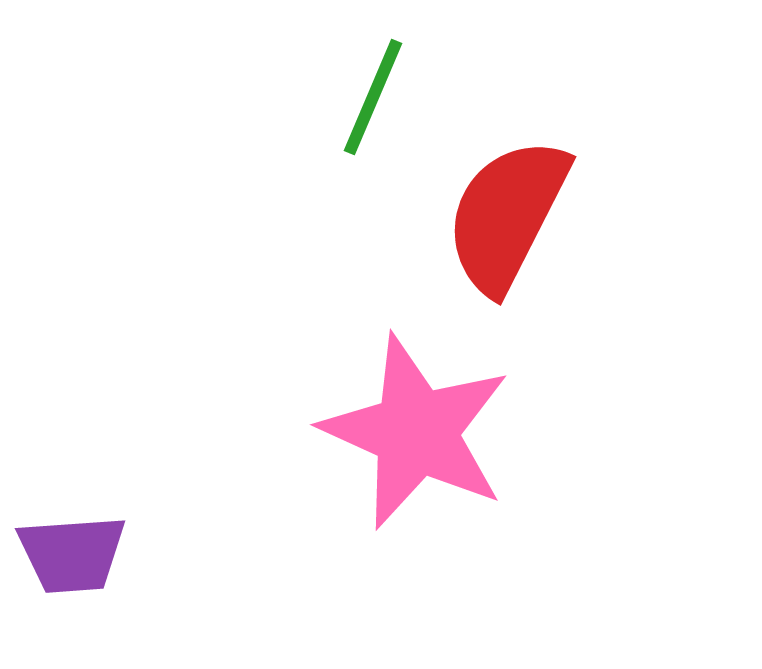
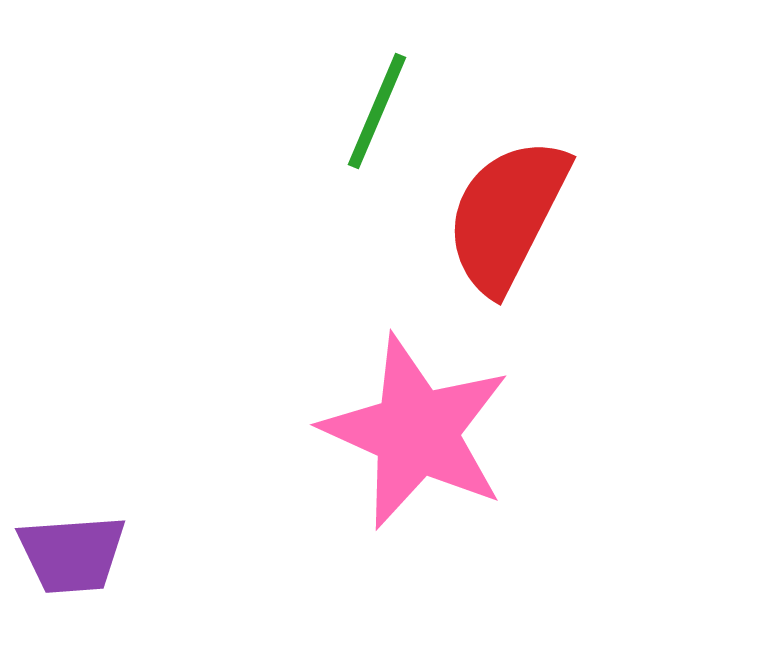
green line: moved 4 px right, 14 px down
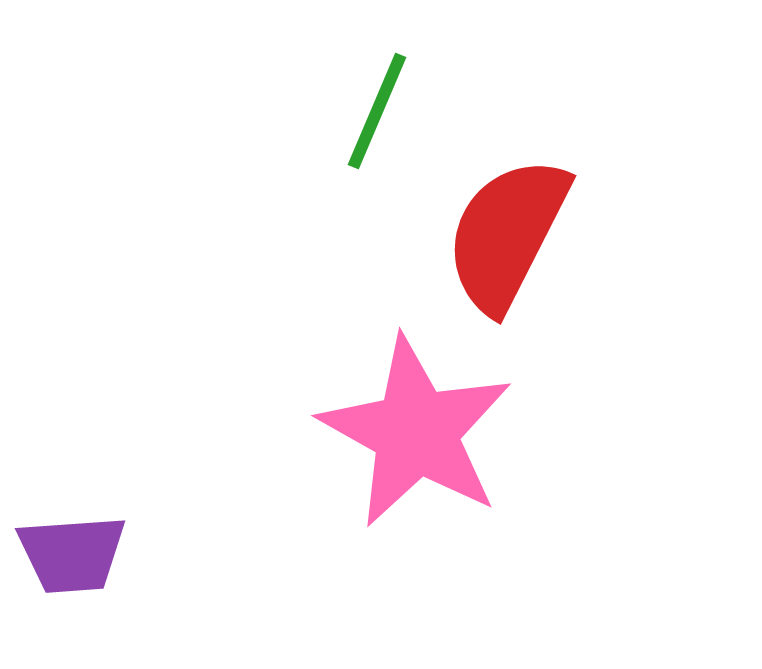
red semicircle: moved 19 px down
pink star: rotated 5 degrees clockwise
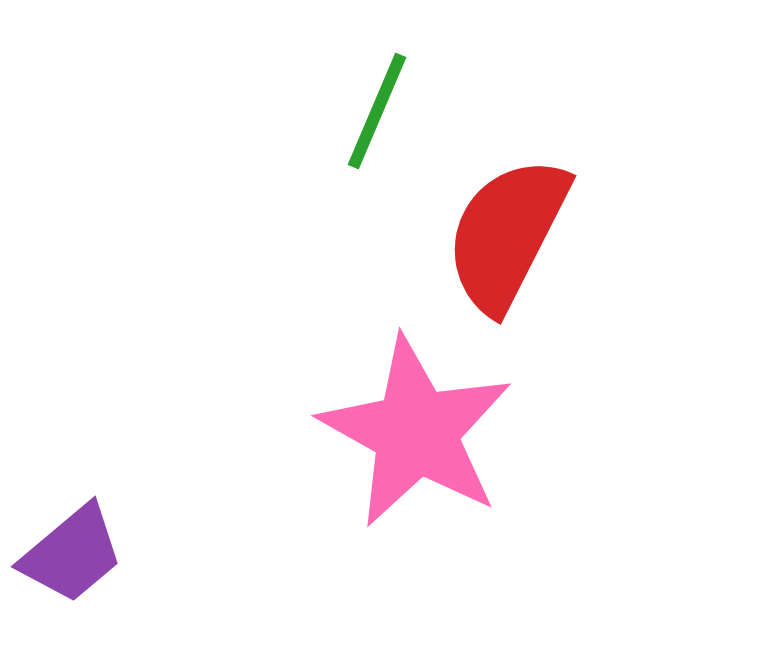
purple trapezoid: rotated 36 degrees counterclockwise
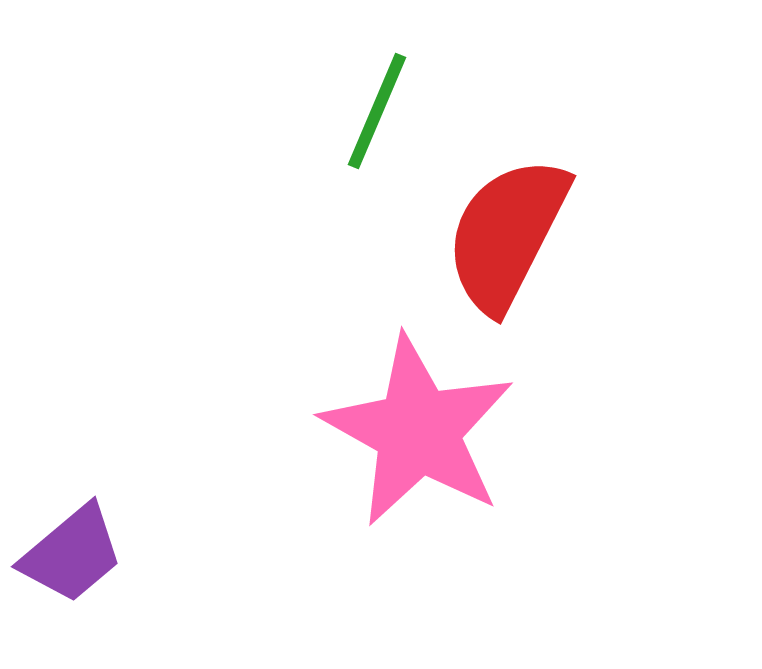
pink star: moved 2 px right, 1 px up
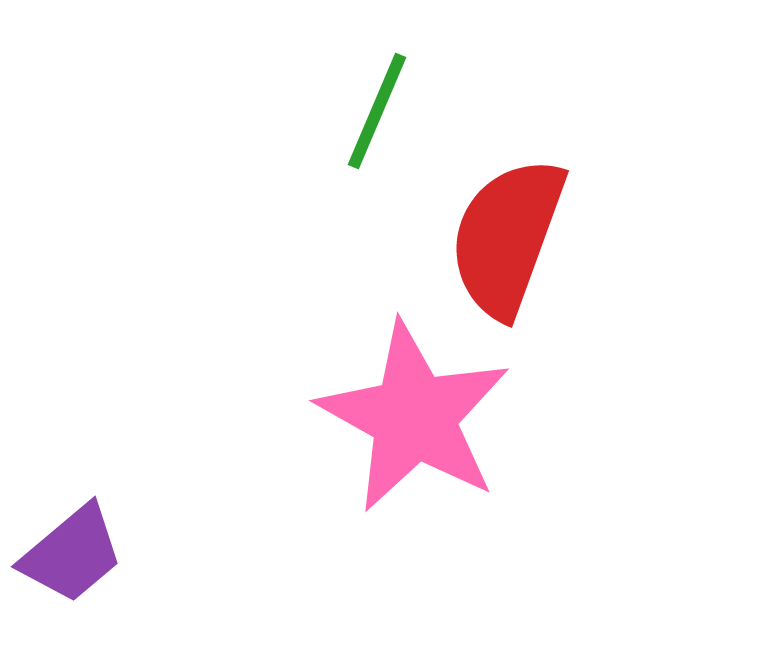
red semicircle: moved 3 px down; rotated 7 degrees counterclockwise
pink star: moved 4 px left, 14 px up
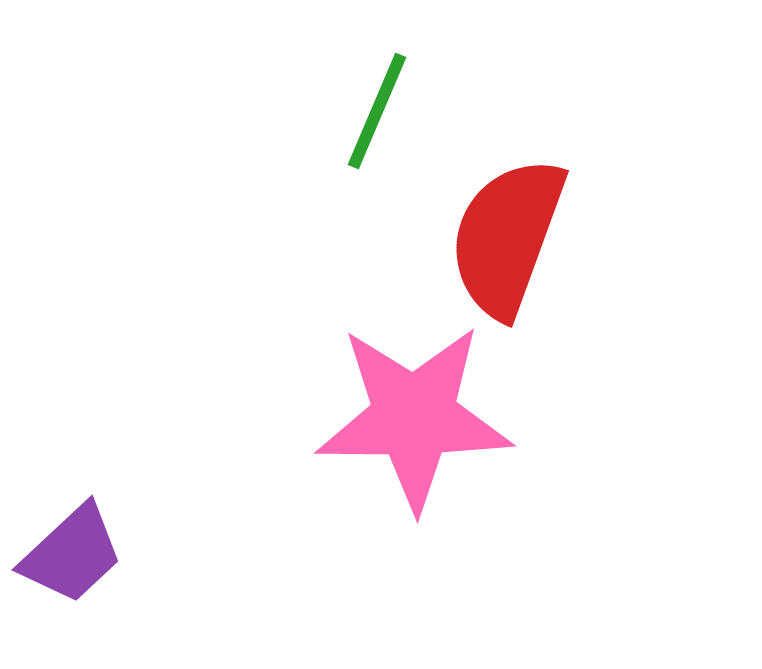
pink star: rotated 29 degrees counterclockwise
purple trapezoid: rotated 3 degrees counterclockwise
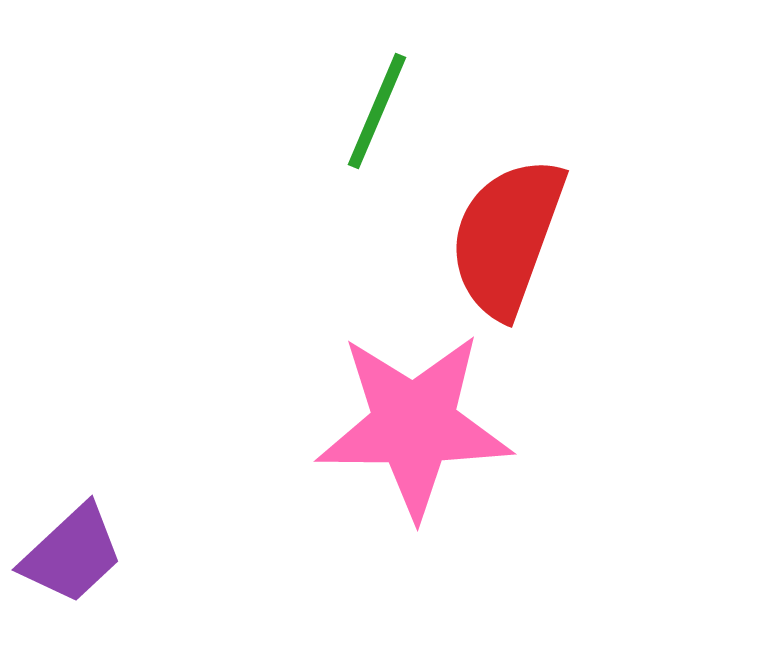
pink star: moved 8 px down
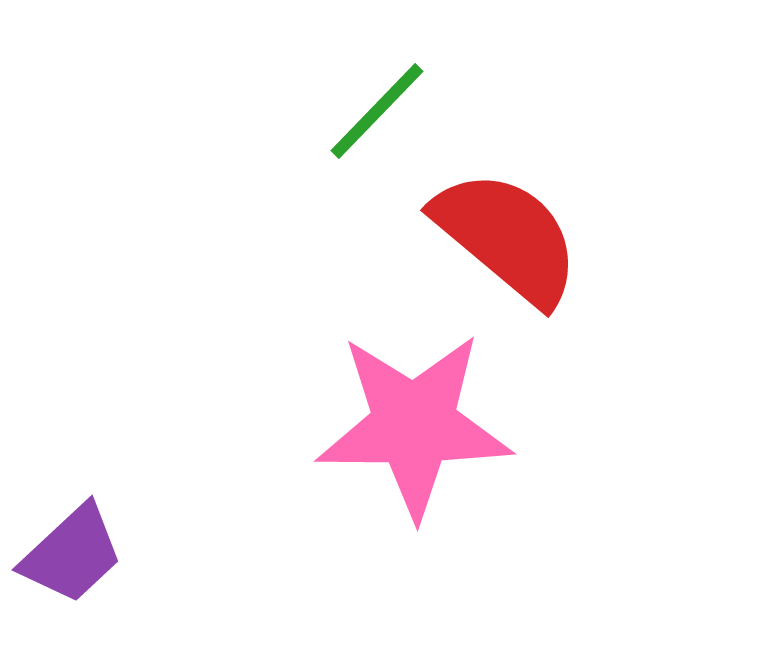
green line: rotated 21 degrees clockwise
red semicircle: rotated 110 degrees clockwise
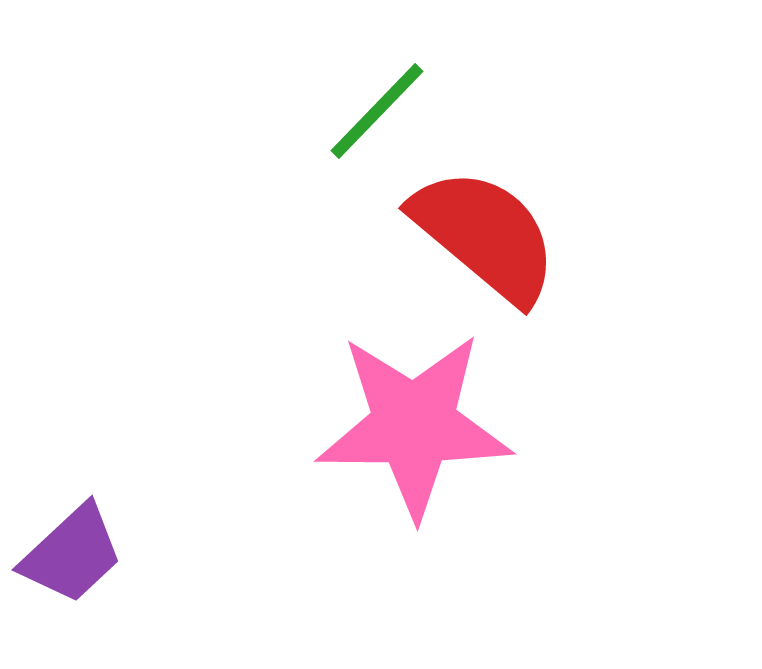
red semicircle: moved 22 px left, 2 px up
